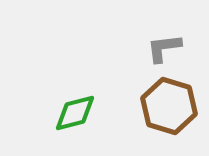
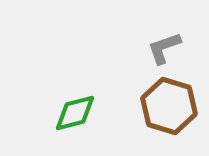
gray L-shape: rotated 12 degrees counterclockwise
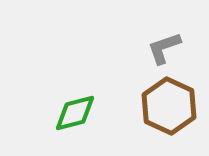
brown hexagon: rotated 8 degrees clockwise
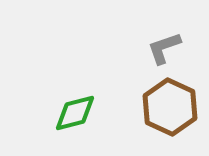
brown hexagon: moved 1 px right, 1 px down
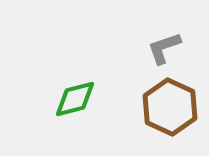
green diamond: moved 14 px up
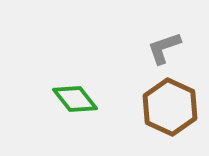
green diamond: rotated 66 degrees clockwise
